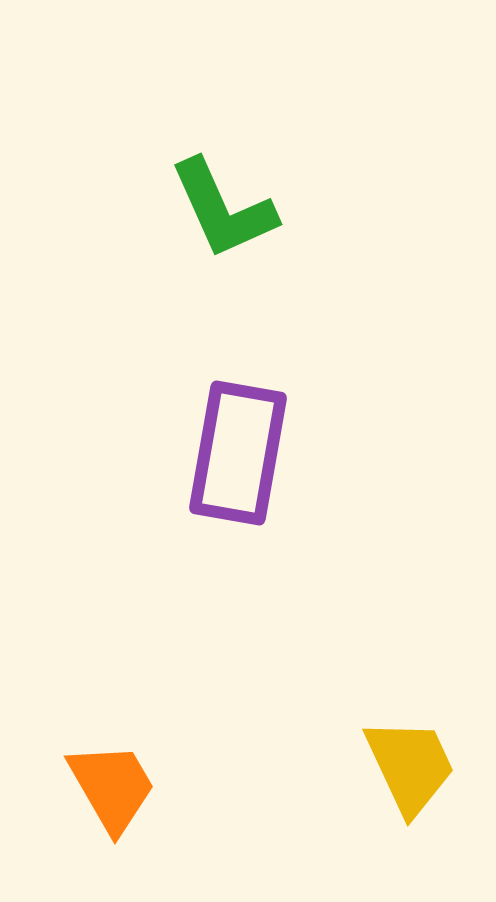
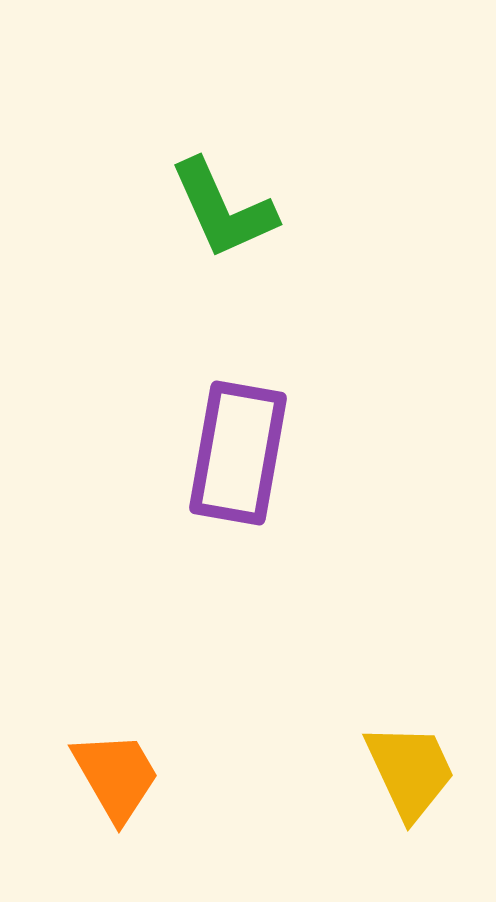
yellow trapezoid: moved 5 px down
orange trapezoid: moved 4 px right, 11 px up
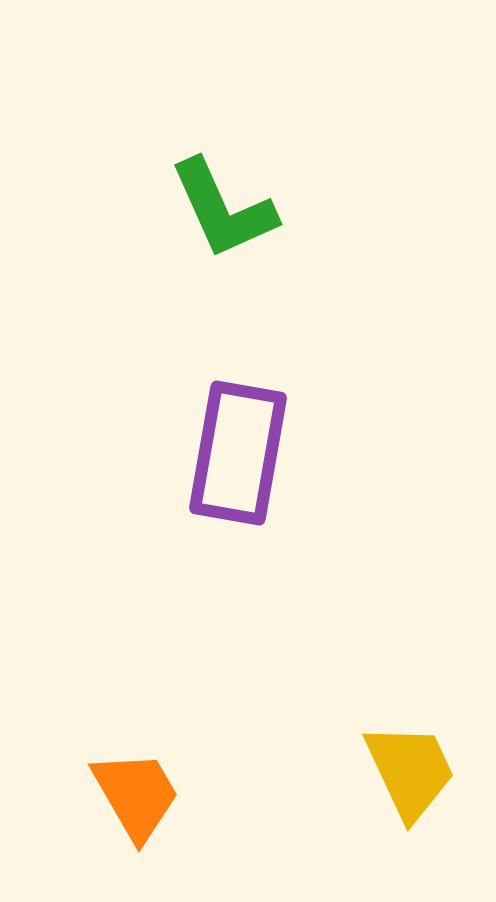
orange trapezoid: moved 20 px right, 19 px down
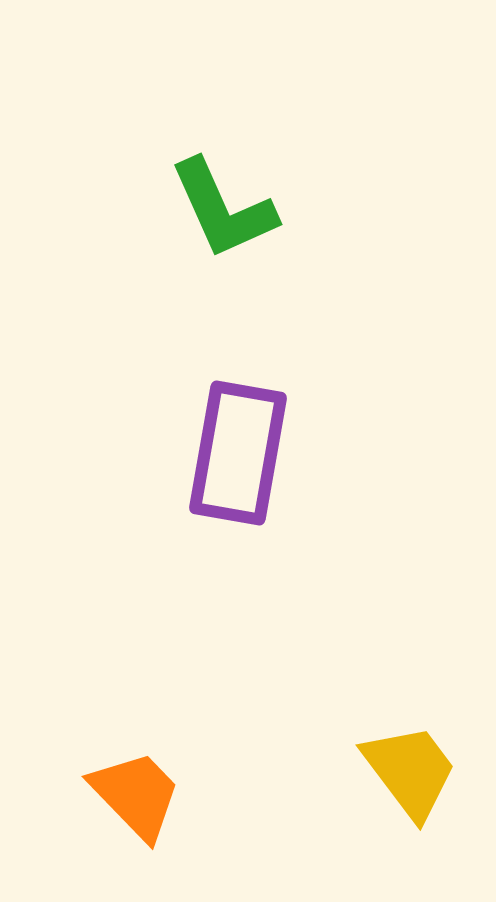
yellow trapezoid: rotated 12 degrees counterclockwise
orange trapezoid: rotated 14 degrees counterclockwise
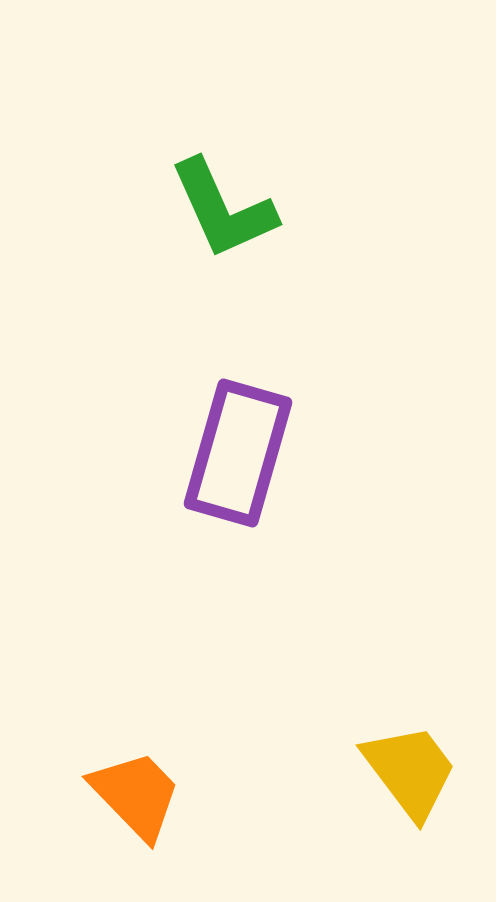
purple rectangle: rotated 6 degrees clockwise
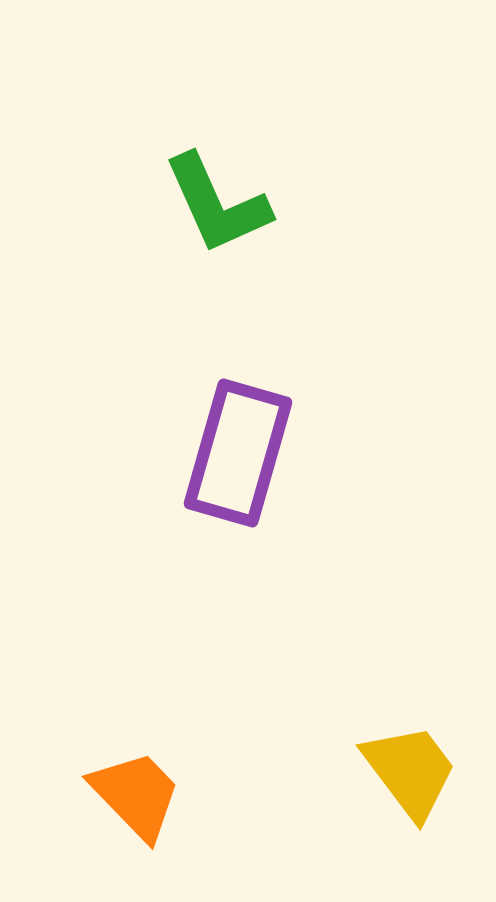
green L-shape: moved 6 px left, 5 px up
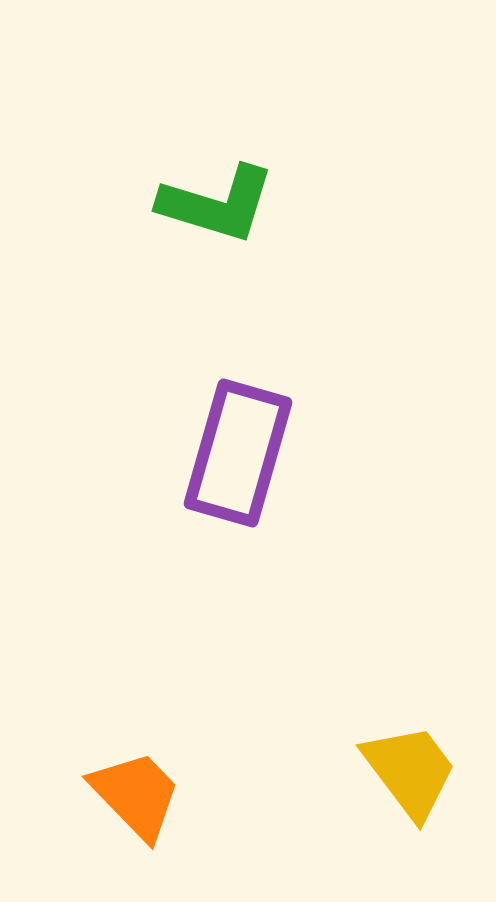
green L-shape: rotated 49 degrees counterclockwise
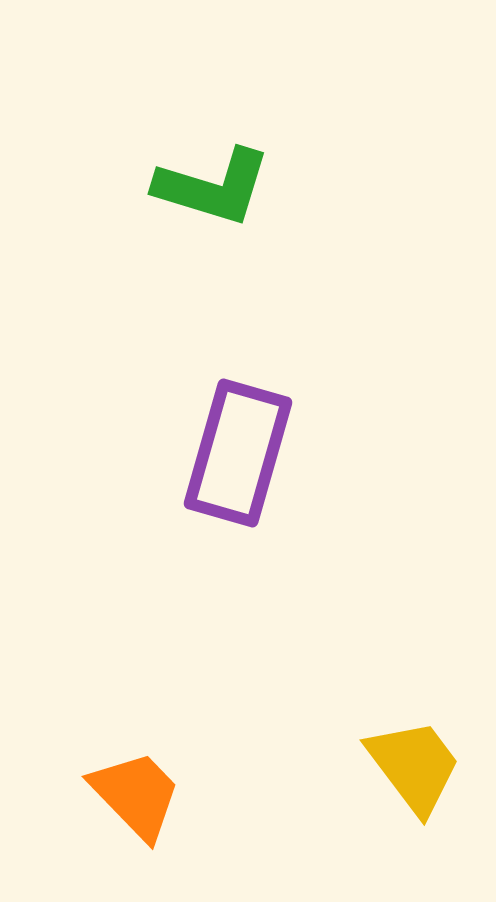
green L-shape: moved 4 px left, 17 px up
yellow trapezoid: moved 4 px right, 5 px up
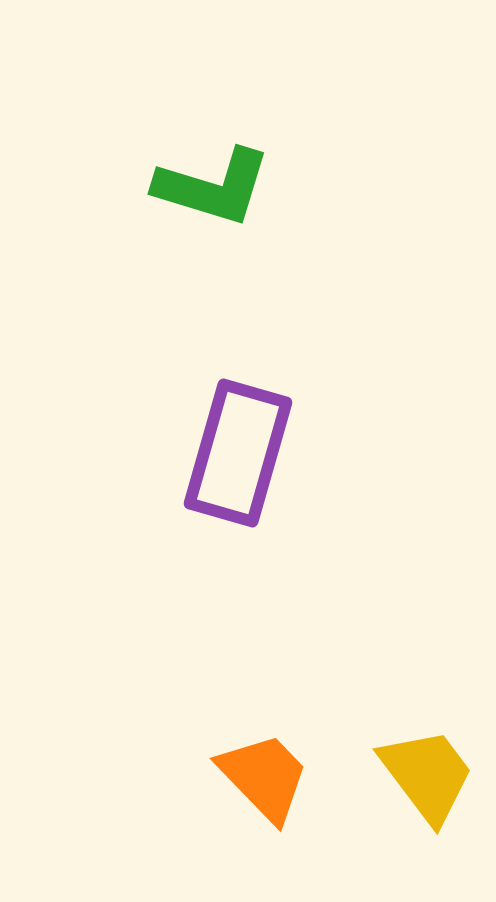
yellow trapezoid: moved 13 px right, 9 px down
orange trapezoid: moved 128 px right, 18 px up
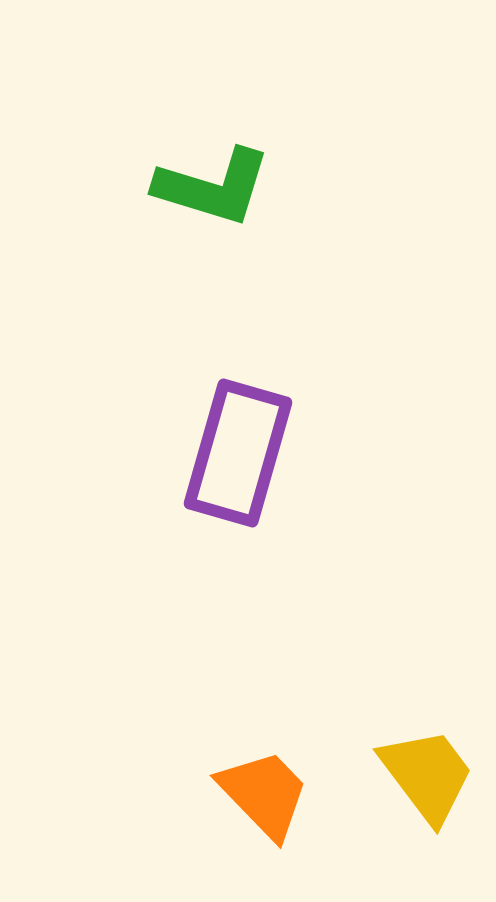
orange trapezoid: moved 17 px down
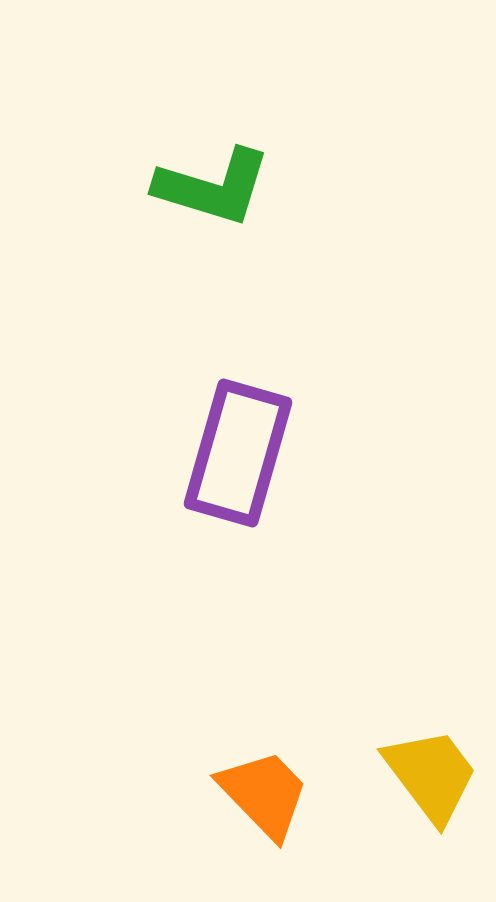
yellow trapezoid: moved 4 px right
